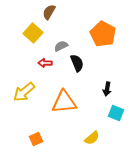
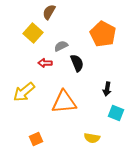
yellow semicircle: rotated 49 degrees clockwise
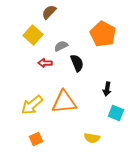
brown semicircle: rotated 14 degrees clockwise
yellow square: moved 2 px down
yellow arrow: moved 8 px right, 13 px down
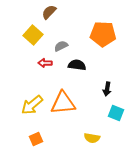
orange pentagon: rotated 25 degrees counterclockwise
black semicircle: moved 2 px down; rotated 60 degrees counterclockwise
orange triangle: moved 1 px left, 1 px down
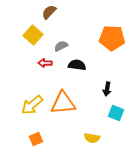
orange pentagon: moved 9 px right, 4 px down
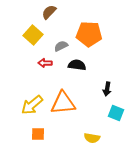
orange pentagon: moved 23 px left, 4 px up
orange square: moved 2 px right, 5 px up; rotated 24 degrees clockwise
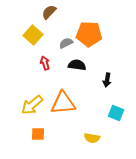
gray semicircle: moved 5 px right, 3 px up
red arrow: rotated 72 degrees clockwise
black arrow: moved 9 px up
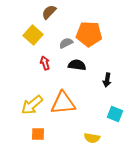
cyan square: moved 1 px left, 1 px down
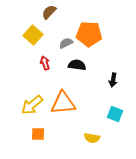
black arrow: moved 6 px right
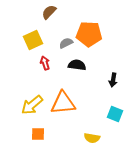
yellow square: moved 5 px down; rotated 24 degrees clockwise
